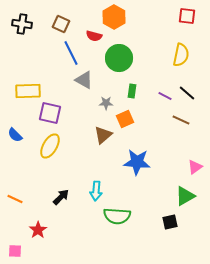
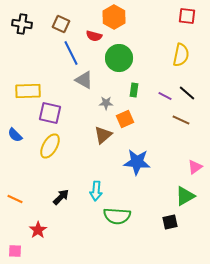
green rectangle: moved 2 px right, 1 px up
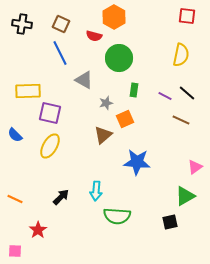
blue line: moved 11 px left
gray star: rotated 16 degrees counterclockwise
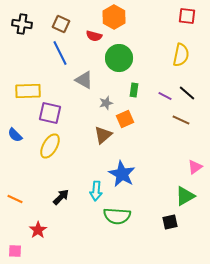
blue star: moved 15 px left, 12 px down; rotated 24 degrees clockwise
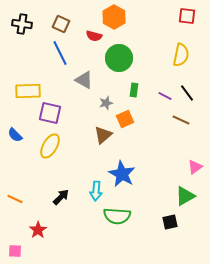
black line: rotated 12 degrees clockwise
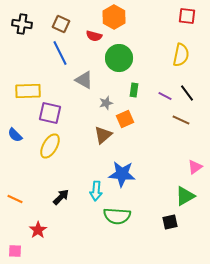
blue star: rotated 24 degrees counterclockwise
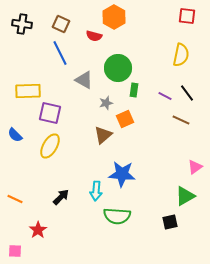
green circle: moved 1 px left, 10 px down
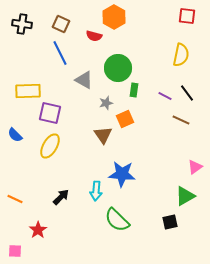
brown triangle: rotated 24 degrees counterclockwise
green semicircle: moved 4 px down; rotated 40 degrees clockwise
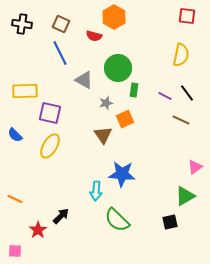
yellow rectangle: moved 3 px left
black arrow: moved 19 px down
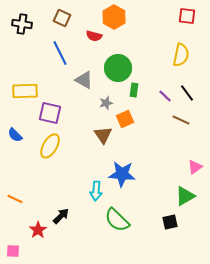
brown square: moved 1 px right, 6 px up
purple line: rotated 16 degrees clockwise
pink square: moved 2 px left
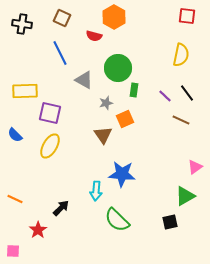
black arrow: moved 8 px up
